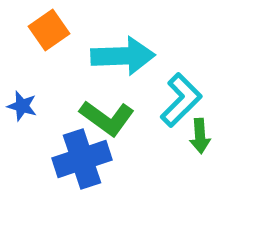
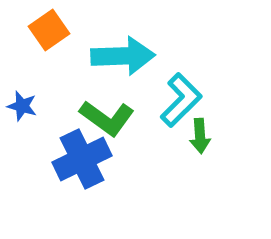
blue cross: rotated 8 degrees counterclockwise
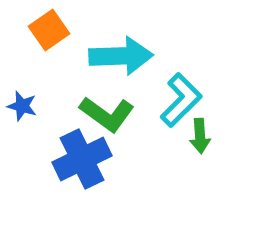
cyan arrow: moved 2 px left
green L-shape: moved 4 px up
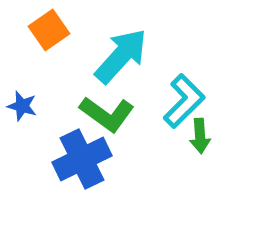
cyan arrow: rotated 46 degrees counterclockwise
cyan L-shape: moved 3 px right, 1 px down
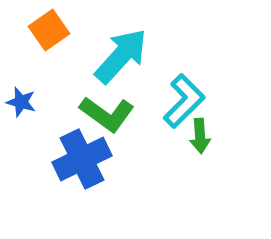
blue star: moved 1 px left, 4 px up
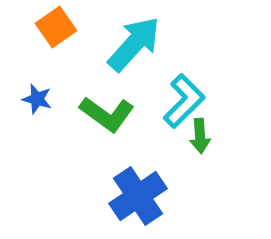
orange square: moved 7 px right, 3 px up
cyan arrow: moved 13 px right, 12 px up
blue star: moved 16 px right, 3 px up
blue cross: moved 56 px right, 37 px down; rotated 8 degrees counterclockwise
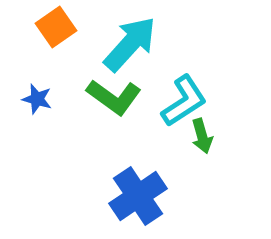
cyan arrow: moved 4 px left
cyan L-shape: rotated 12 degrees clockwise
green L-shape: moved 7 px right, 17 px up
green arrow: moved 2 px right; rotated 12 degrees counterclockwise
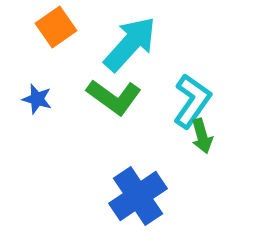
cyan L-shape: moved 8 px right; rotated 22 degrees counterclockwise
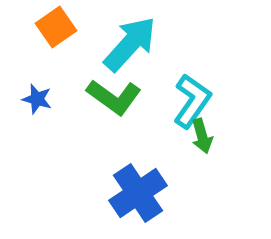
blue cross: moved 3 px up
